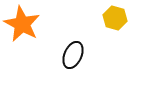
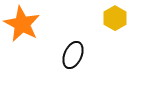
yellow hexagon: rotated 15 degrees clockwise
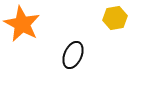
yellow hexagon: rotated 20 degrees clockwise
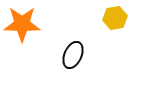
orange star: rotated 27 degrees counterclockwise
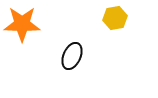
black ellipse: moved 1 px left, 1 px down
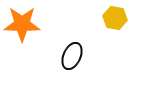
yellow hexagon: rotated 20 degrees clockwise
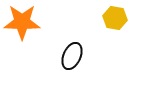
orange star: moved 2 px up
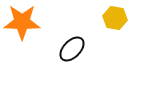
black ellipse: moved 7 px up; rotated 20 degrees clockwise
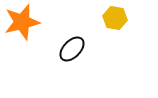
orange star: rotated 15 degrees counterclockwise
